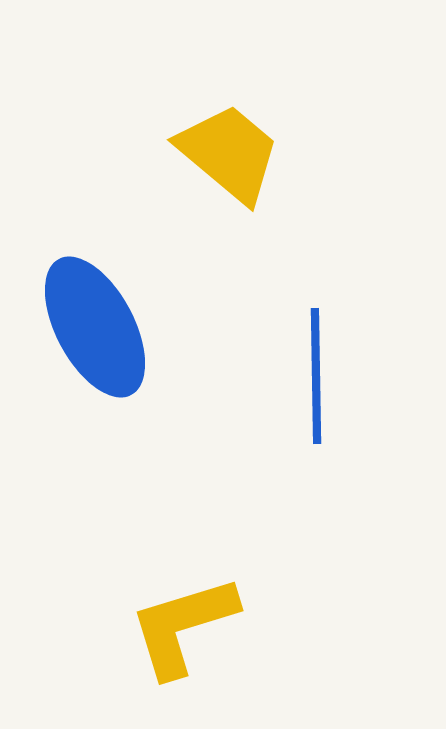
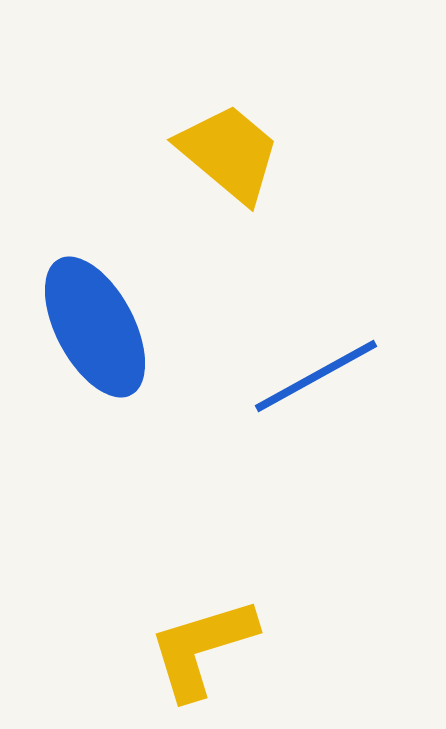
blue line: rotated 62 degrees clockwise
yellow L-shape: moved 19 px right, 22 px down
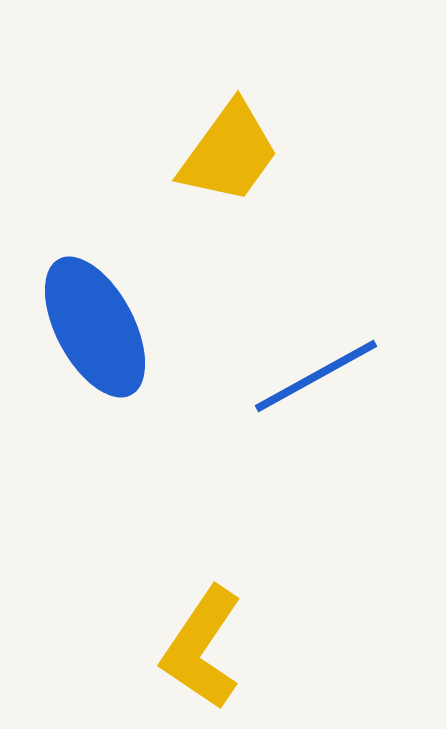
yellow trapezoid: rotated 86 degrees clockwise
yellow L-shape: rotated 39 degrees counterclockwise
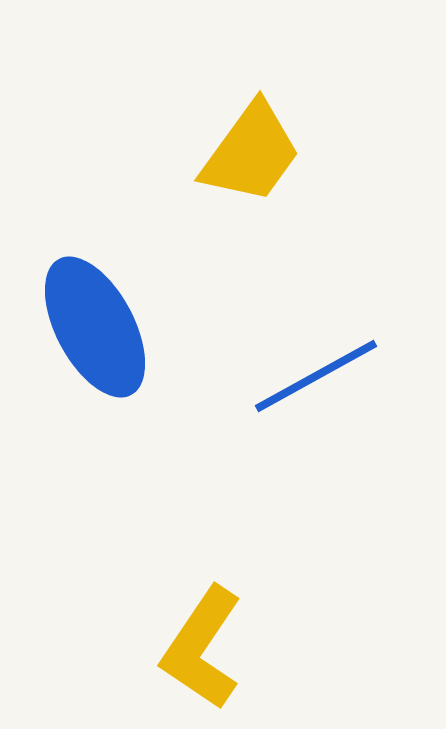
yellow trapezoid: moved 22 px right
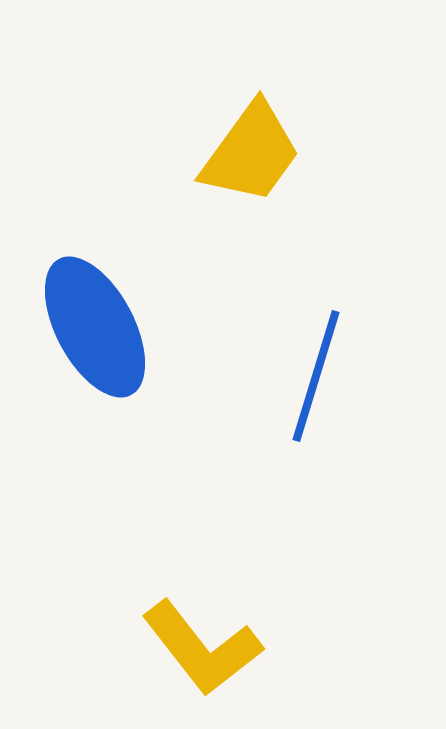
blue line: rotated 44 degrees counterclockwise
yellow L-shape: rotated 72 degrees counterclockwise
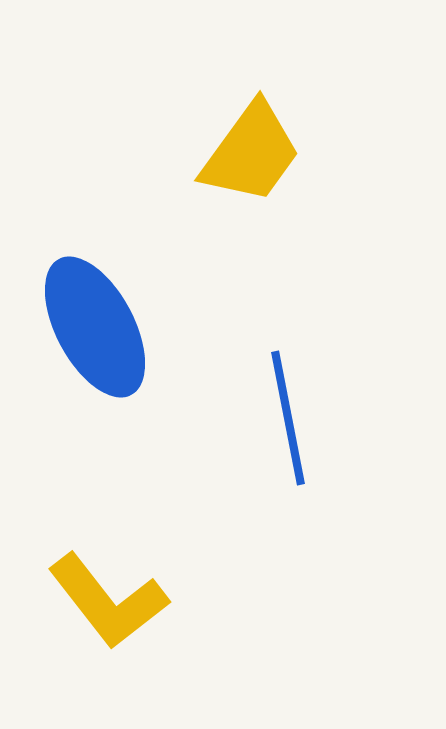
blue line: moved 28 px left, 42 px down; rotated 28 degrees counterclockwise
yellow L-shape: moved 94 px left, 47 px up
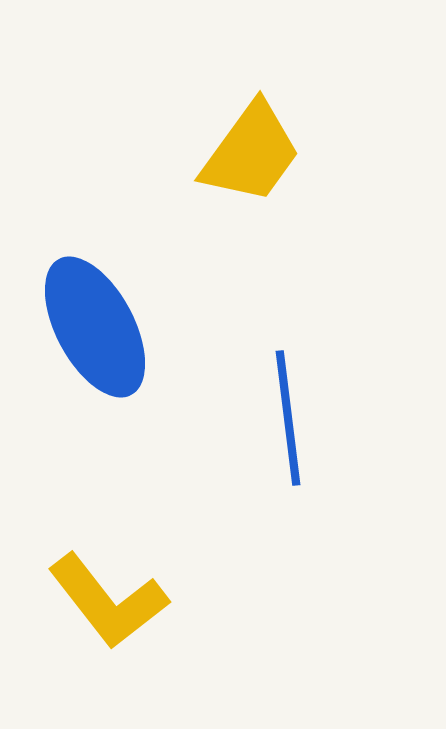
blue line: rotated 4 degrees clockwise
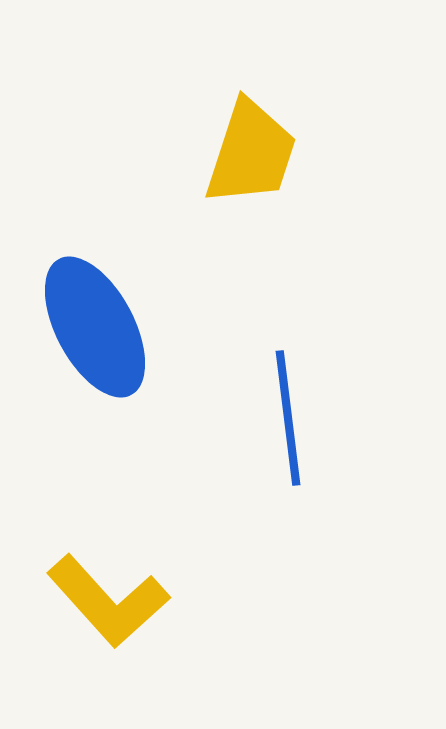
yellow trapezoid: rotated 18 degrees counterclockwise
yellow L-shape: rotated 4 degrees counterclockwise
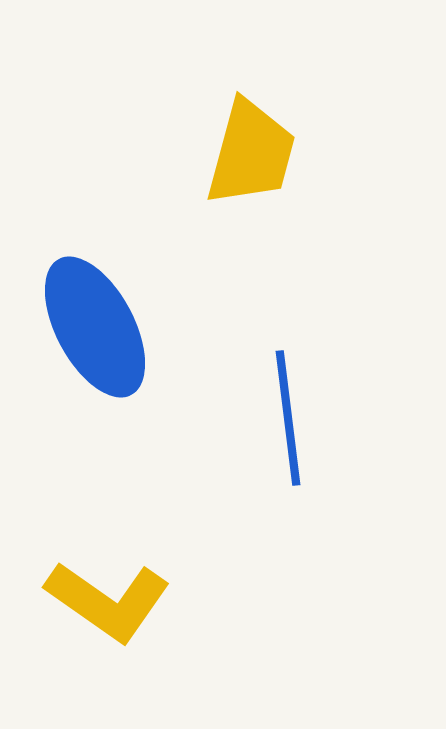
yellow trapezoid: rotated 3 degrees counterclockwise
yellow L-shape: rotated 13 degrees counterclockwise
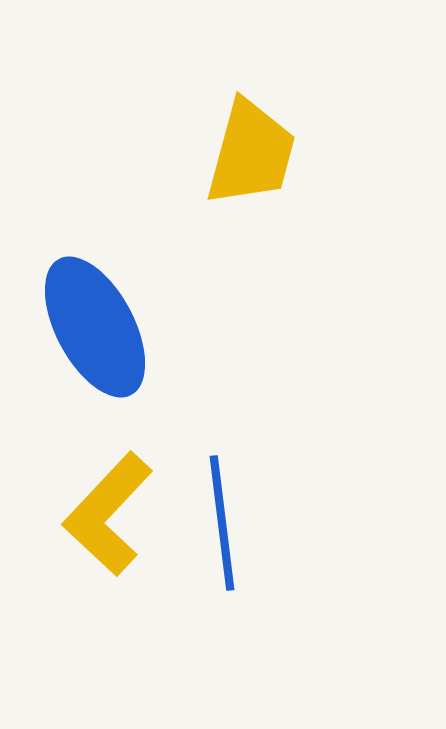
blue line: moved 66 px left, 105 px down
yellow L-shape: moved 87 px up; rotated 98 degrees clockwise
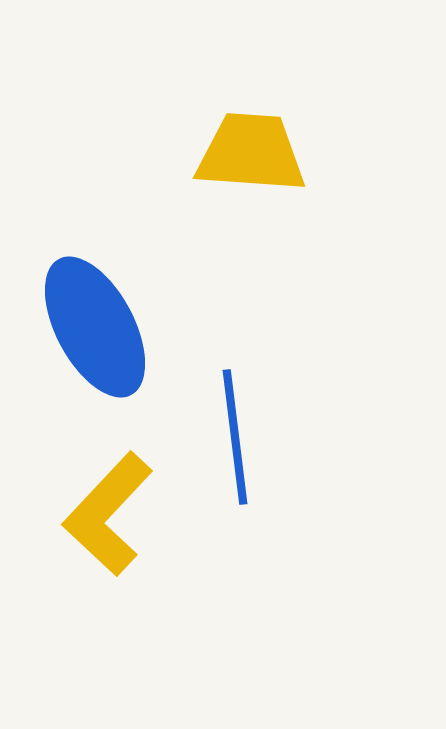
yellow trapezoid: rotated 101 degrees counterclockwise
blue line: moved 13 px right, 86 px up
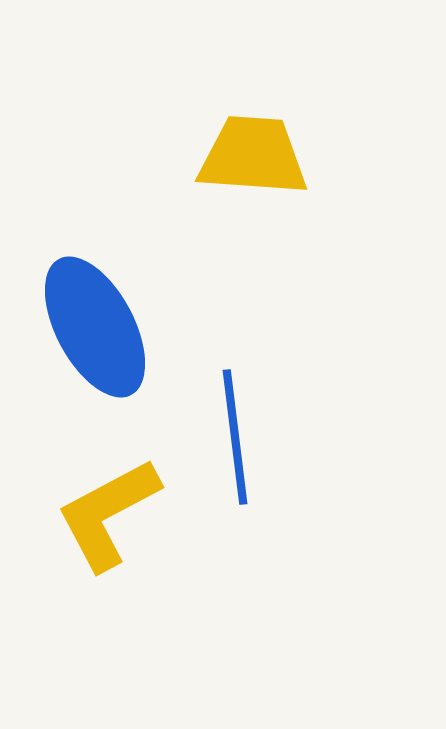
yellow trapezoid: moved 2 px right, 3 px down
yellow L-shape: rotated 19 degrees clockwise
